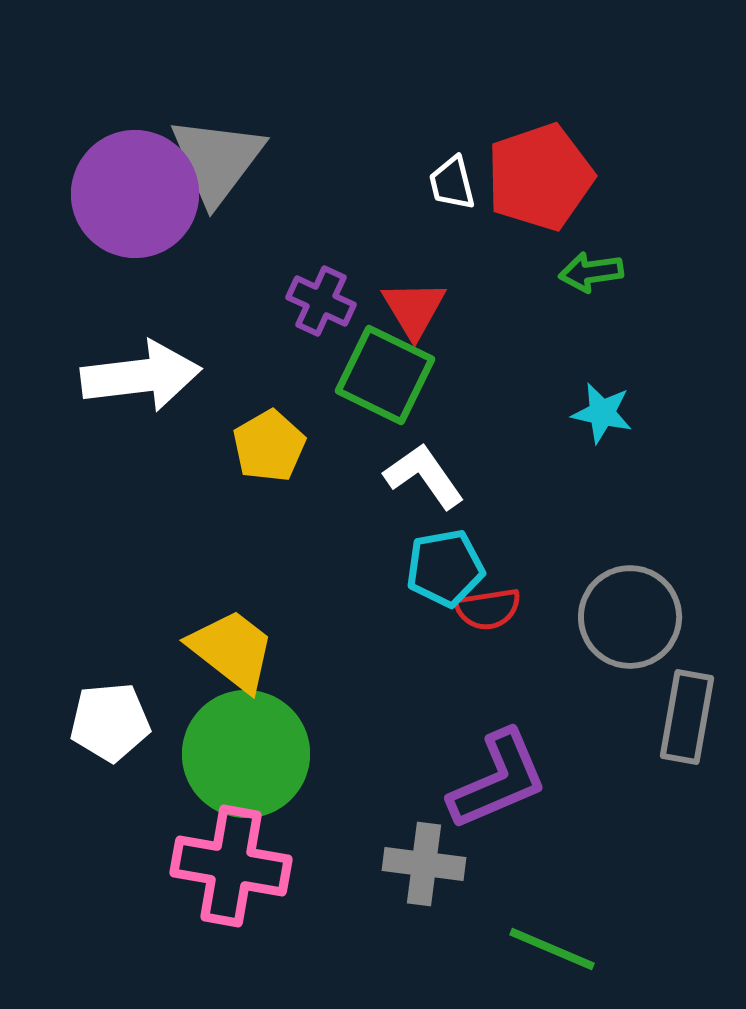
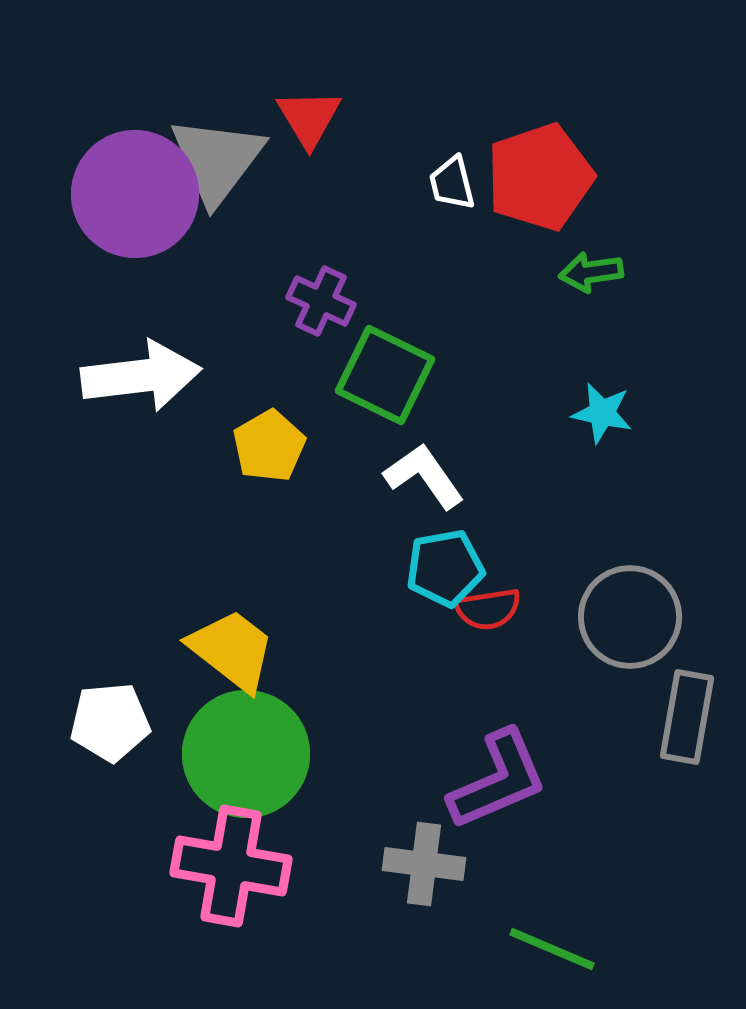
red triangle: moved 105 px left, 191 px up
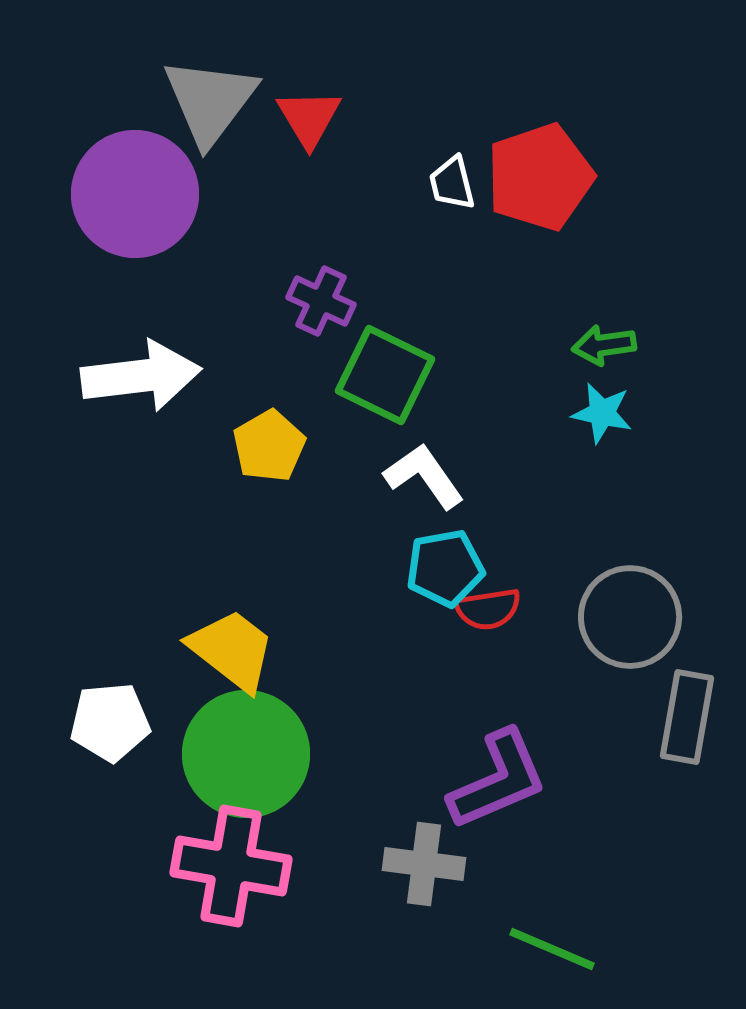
gray triangle: moved 7 px left, 59 px up
green arrow: moved 13 px right, 73 px down
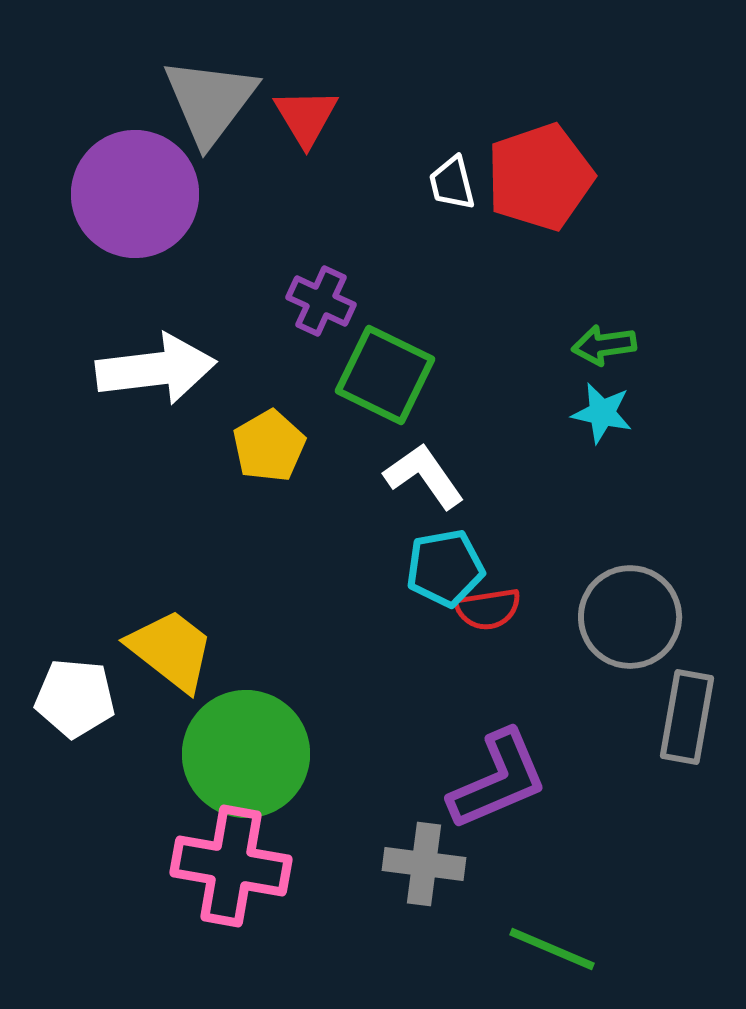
red triangle: moved 3 px left, 1 px up
white arrow: moved 15 px right, 7 px up
yellow trapezoid: moved 61 px left
white pentagon: moved 35 px left, 24 px up; rotated 10 degrees clockwise
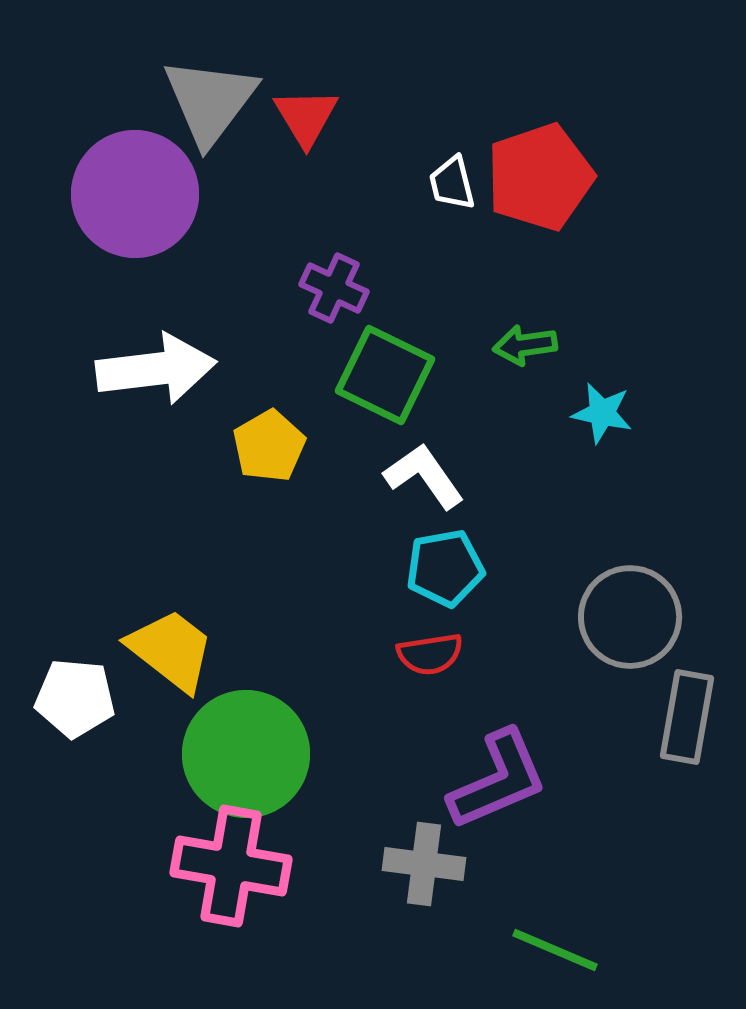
purple cross: moved 13 px right, 13 px up
green arrow: moved 79 px left
red semicircle: moved 58 px left, 45 px down
green line: moved 3 px right, 1 px down
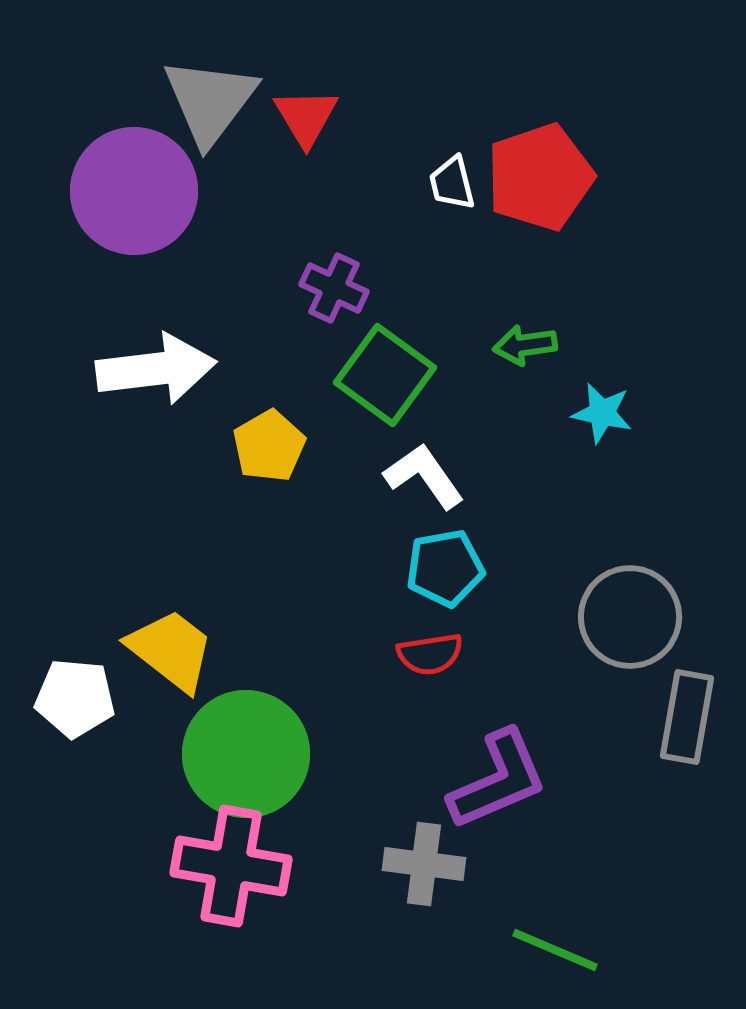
purple circle: moved 1 px left, 3 px up
green square: rotated 10 degrees clockwise
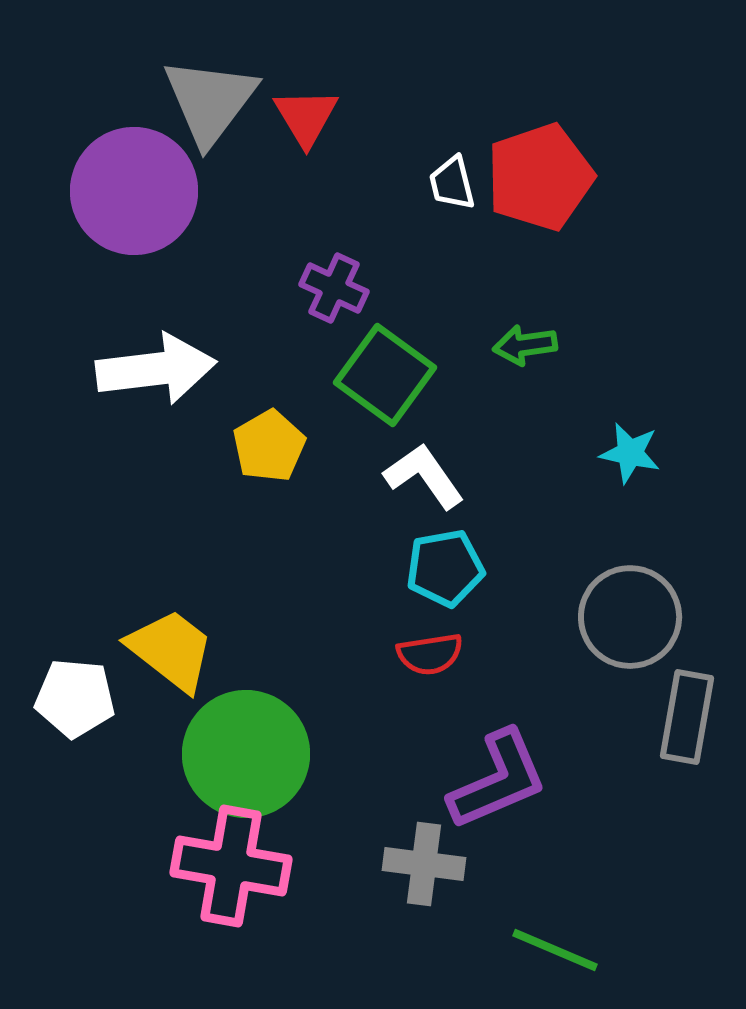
cyan star: moved 28 px right, 40 px down
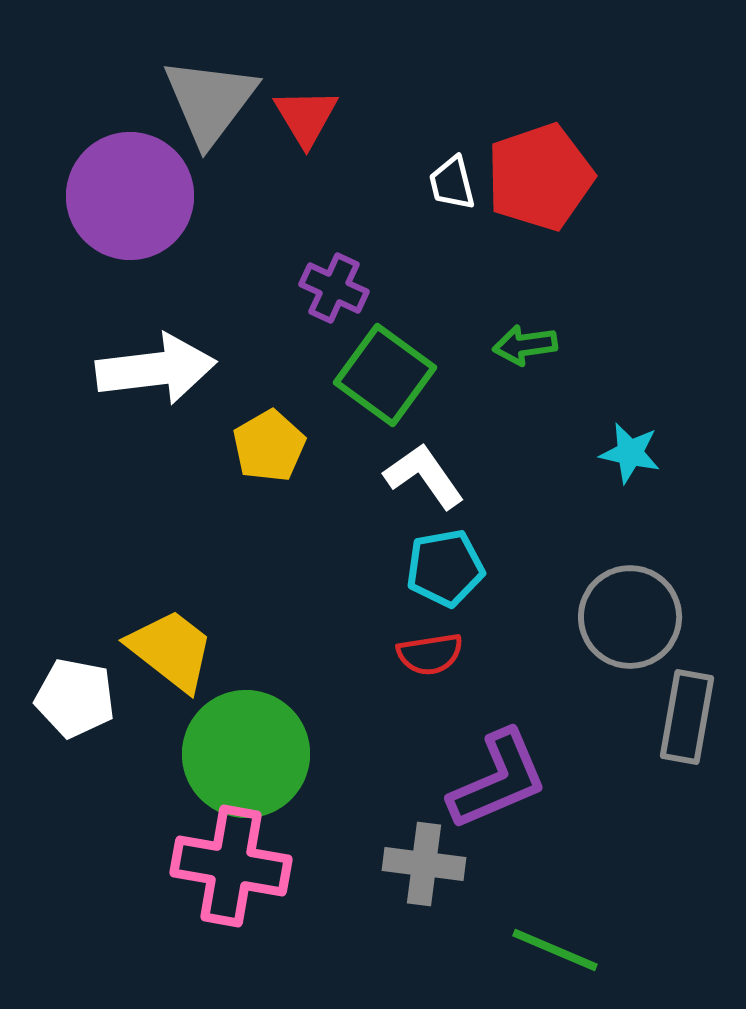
purple circle: moved 4 px left, 5 px down
white pentagon: rotated 6 degrees clockwise
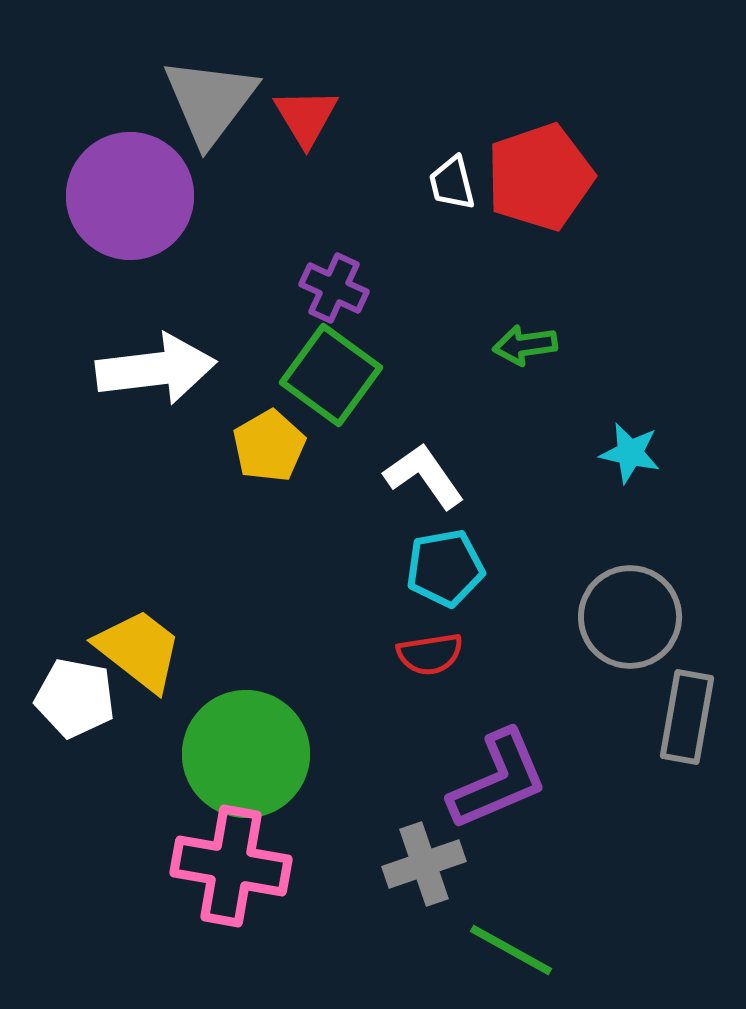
green square: moved 54 px left
yellow trapezoid: moved 32 px left
gray cross: rotated 26 degrees counterclockwise
green line: moved 44 px left; rotated 6 degrees clockwise
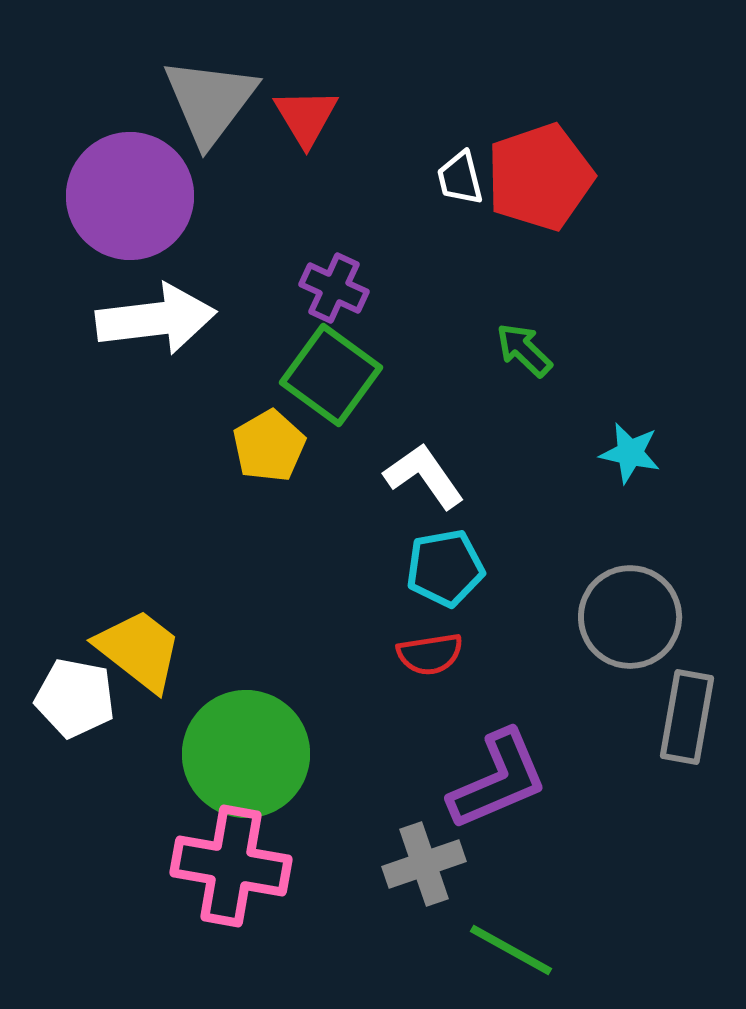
white trapezoid: moved 8 px right, 5 px up
green arrow: moved 1 px left, 5 px down; rotated 52 degrees clockwise
white arrow: moved 50 px up
